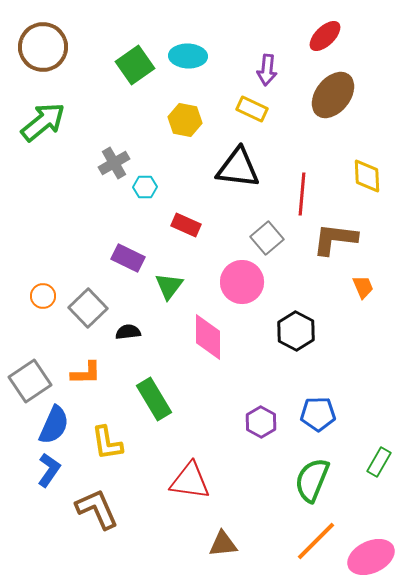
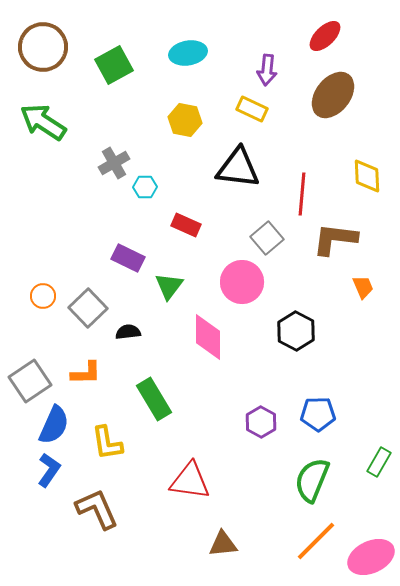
cyan ellipse at (188, 56): moved 3 px up; rotated 12 degrees counterclockwise
green square at (135, 65): moved 21 px left; rotated 6 degrees clockwise
green arrow at (43, 122): rotated 108 degrees counterclockwise
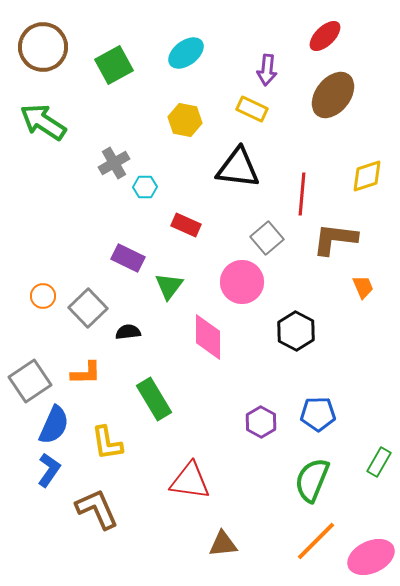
cyan ellipse at (188, 53): moved 2 px left; rotated 27 degrees counterclockwise
yellow diamond at (367, 176): rotated 75 degrees clockwise
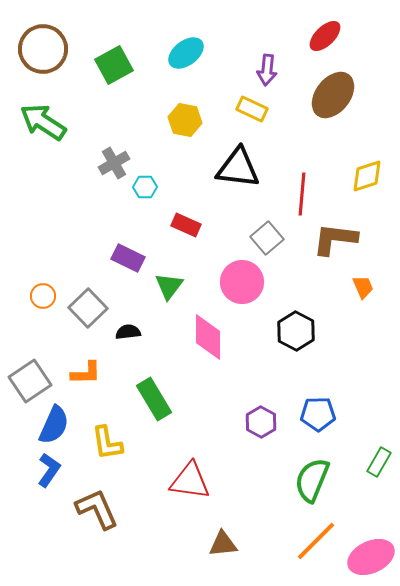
brown circle at (43, 47): moved 2 px down
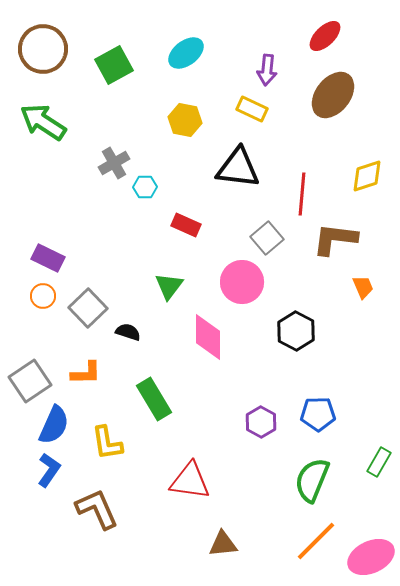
purple rectangle at (128, 258): moved 80 px left
black semicircle at (128, 332): rotated 25 degrees clockwise
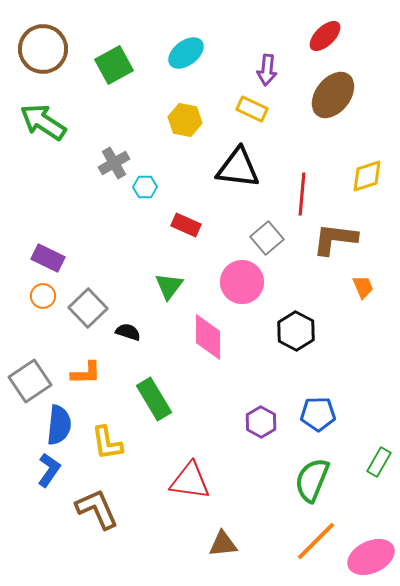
blue semicircle at (54, 425): moved 5 px right; rotated 18 degrees counterclockwise
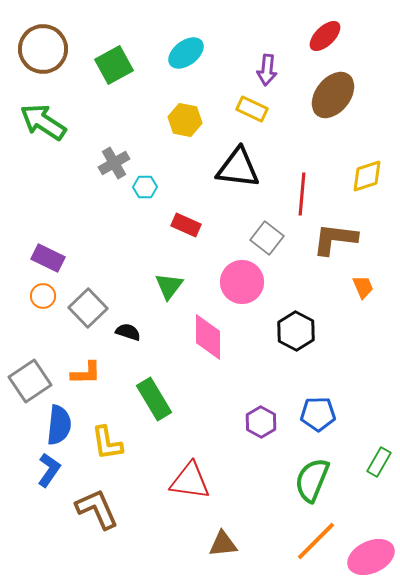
gray square at (267, 238): rotated 12 degrees counterclockwise
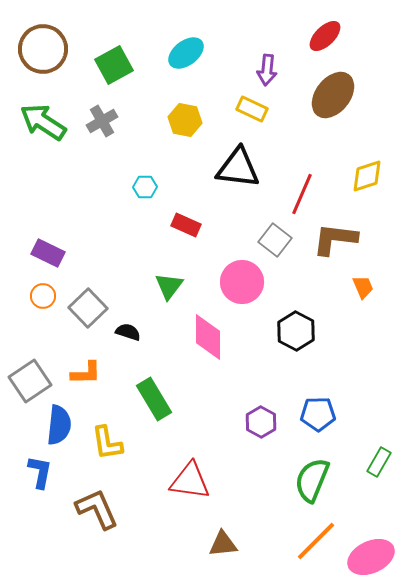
gray cross at (114, 163): moved 12 px left, 42 px up
red line at (302, 194): rotated 18 degrees clockwise
gray square at (267, 238): moved 8 px right, 2 px down
purple rectangle at (48, 258): moved 5 px up
blue L-shape at (49, 470): moved 9 px left, 2 px down; rotated 24 degrees counterclockwise
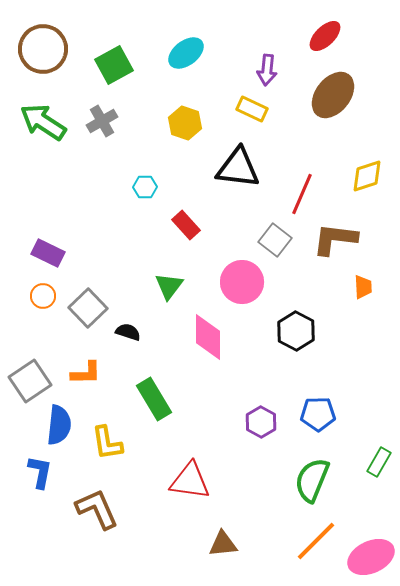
yellow hexagon at (185, 120): moved 3 px down; rotated 8 degrees clockwise
red rectangle at (186, 225): rotated 24 degrees clockwise
orange trapezoid at (363, 287): rotated 20 degrees clockwise
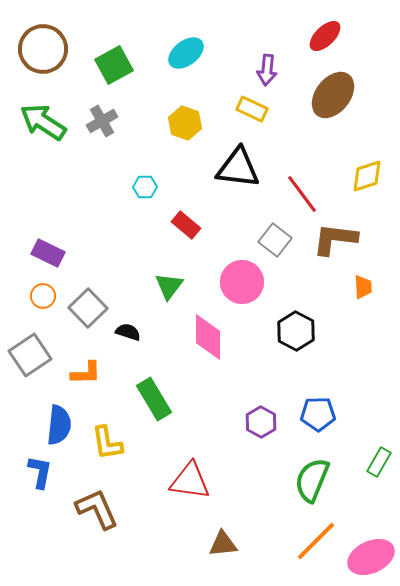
red line at (302, 194): rotated 60 degrees counterclockwise
red rectangle at (186, 225): rotated 8 degrees counterclockwise
gray square at (30, 381): moved 26 px up
